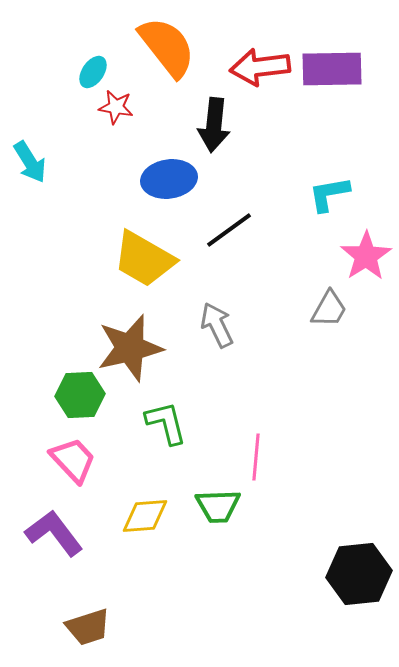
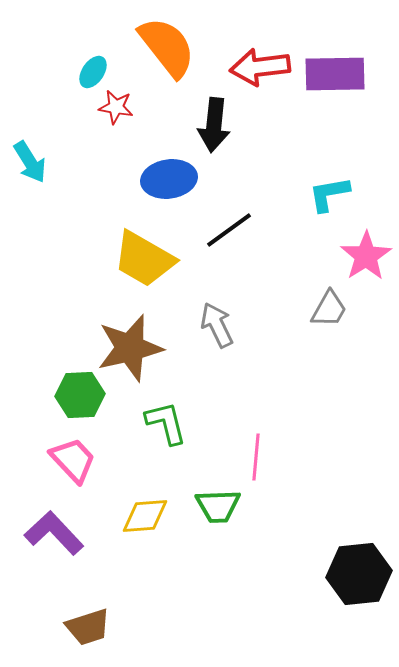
purple rectangle: moved 3 px right, 5 px down
purple L-shape: rotated 6 degrees counterclockwise
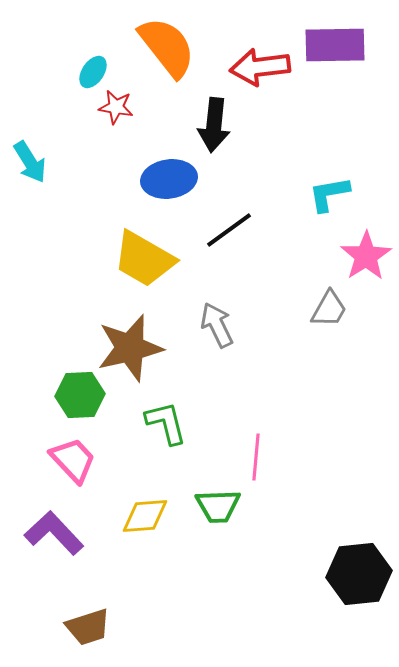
purple rectangle: moved 29 px up
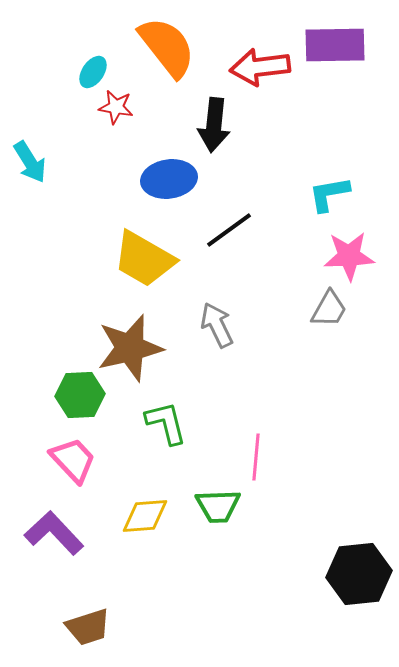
pink star: moved 17 px left; rotated 30 degrees clockwise
